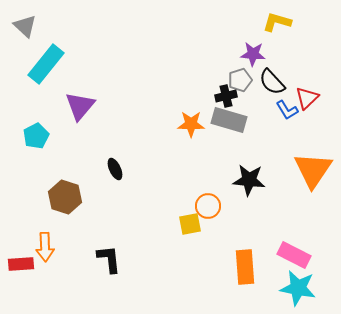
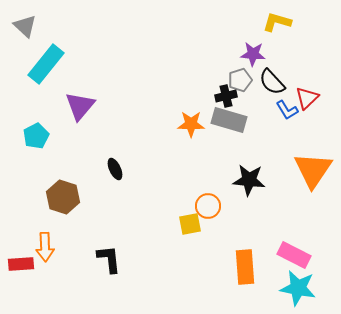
brown hexagon: moved 2 px left
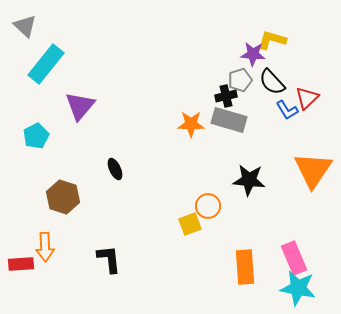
yellow L-shape: moved 5 px left, 18 px down
yellow square: rotated 10 degrees counterclockwise
pink rectangle: moved 3 px down; rotated 40 degrees clockwise
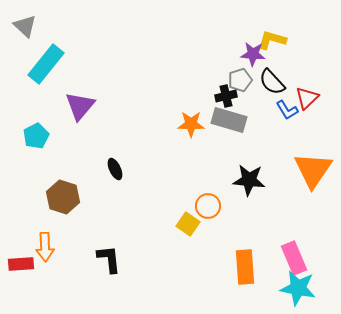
yellow square: moved 2 px left; rotated 35 degrees counterclockwise
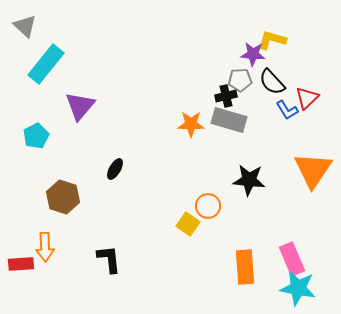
gray pentagon: rotated 15 degrees clockwise
black ellipse: rotated 55 degrees clockwise
pink rectangle: moved 2 px left, 1 px down
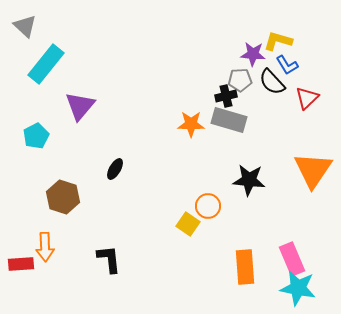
yellow L-shape: moved 6 px right, 1 px down
blue L-shape: moved 45 px up
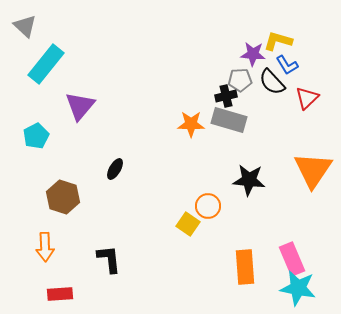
red rectangle: moved 39 px right, 30 px down
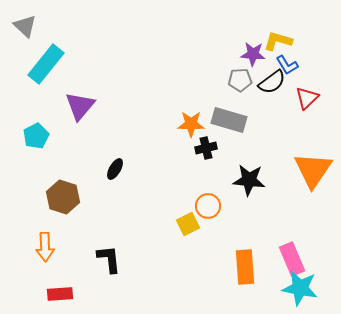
black semicircle: rotated 84 degrees counterclockwise
black cross: moved 20 px left, 52 px down
yellow square: rotated 30 degrees clockwise
cyan star: moved 2 px right
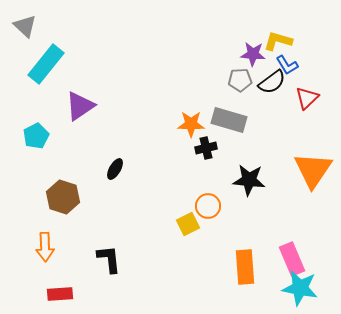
purple triangle: rotated 16 degrees clockwise
